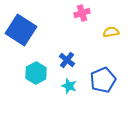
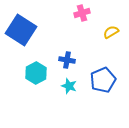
yellow semicircle: rotated 21 degrees counterclockwise
blue cross: rotated 28 degrees counterclockwise
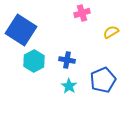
cyan hexagon: moved 2 px left, 12 px up
cyan star: rotated 14 degrees clockwise
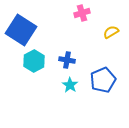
cyan star: moved 1 px right, 1 px up
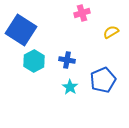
cyan star: moved 2 px down
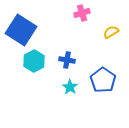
blue pentagon: rotated 15 degrees counterclockwise
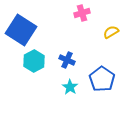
blue cross: rotated 14 degrees clockwise
blue pentagon: moved 1 px left, 1 px up
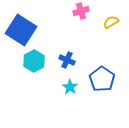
pink cross: moved 1 px left, 2 px up
yellow semicircle: moved 10 px up
